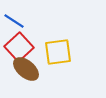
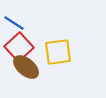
blue line: moved 2 px down
brown ellipse: moved 2 px up
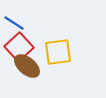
brown ellipse: moved 1 px right, 1 px up
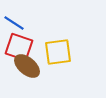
red square: rotated 28 degrees counterclockwise
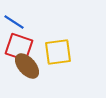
blue line: moved 1 px up
brown ellipse: rotated 8 degrees clockwise
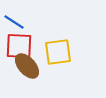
red square: moved 1 px up; rotated 16 degrees counterclockwise
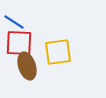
red square: moved 3 px up
brown ellipse: rotated 24 degrees clockwise
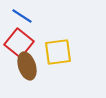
blue line: moved 8 px right, 6 px up
red square: rotated 36 degrees clockwise
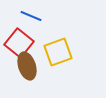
blue line: moved 9 px right; rotated 10 degrees counterclockwise
yellow square: rotated 12 degrees counterclockwise
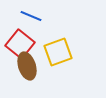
red square: moved 1 px right, 1 px down
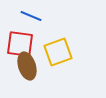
red square: rotated 32 degrees counterclockwise
